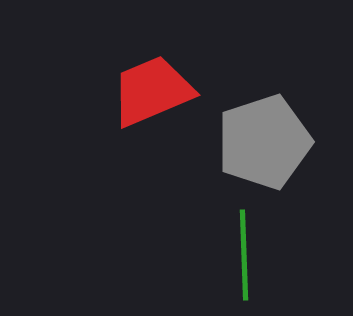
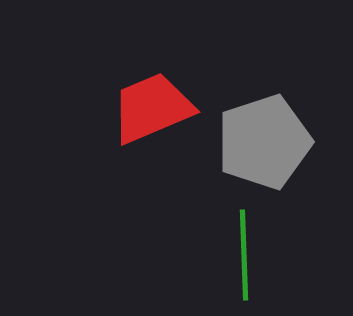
red trapezoid: moved 17 px down
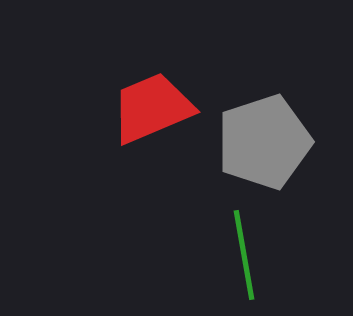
green line: rotated 8 degrees counterclockwise
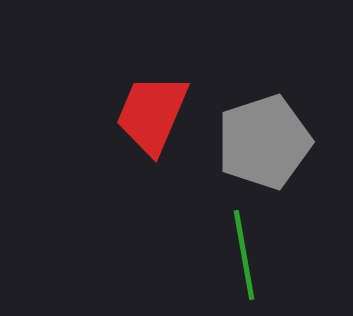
red trapezoid: moved 6 px down; rotated 44 degrees counterclockwise
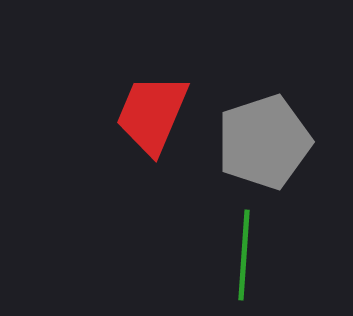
green line: rotated 14 degrees clockwise
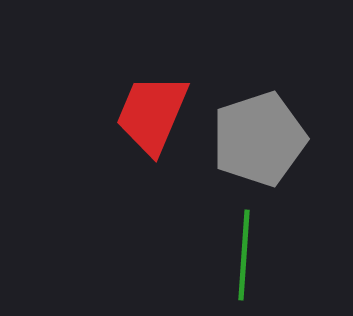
gray pentagon: moved 5 px left, 3 px up
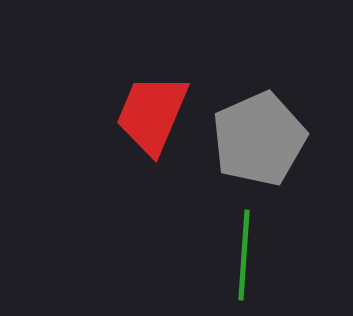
gray pentagon: rotated 6 degrees counterclockwise
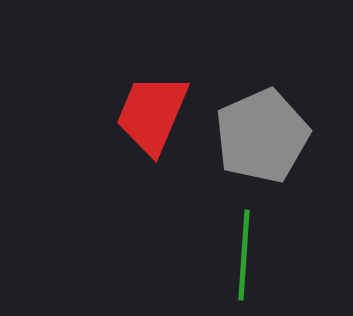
gray pentagon: moved 3 px right, 3 px up
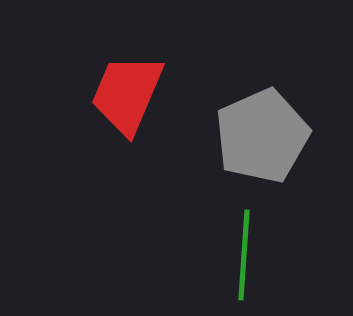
red trapezoid: moved 25 px left, 20 px up
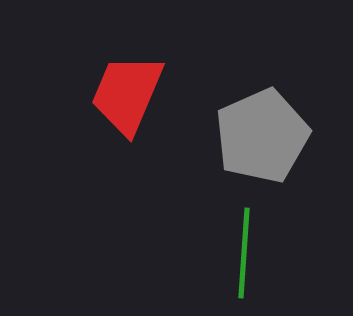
green line: moved 2 px up
